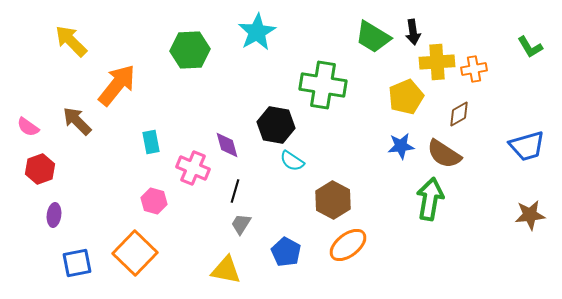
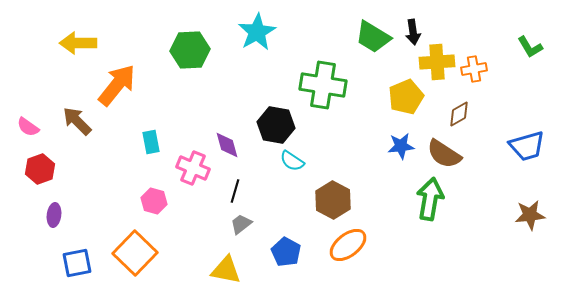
yellow arrow: moved 7 px right, 2 px down; rotated 45 degrees counterclockwise
gray trapezoid: rotated 20 degrees clockwise
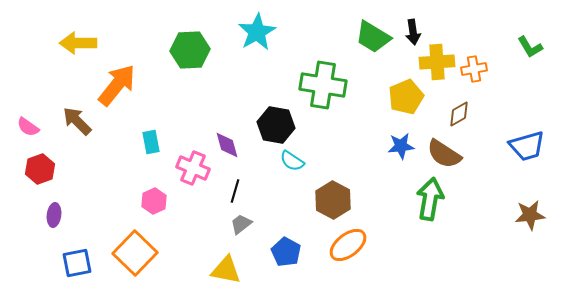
pink hexagon: rotated 20 degrees clockwise
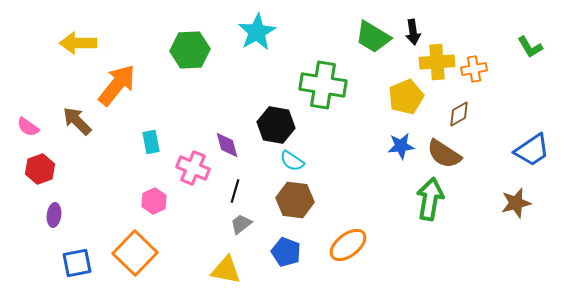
blue trapezoid: moved 5 px right, 4 px down; rotated 18 degrees counterclockwise
brown hexagon: moved 38 px left; rotated 21 degrees counterclockwise
brown star: moved 14 px left, 12 px up; rotated 8 degrees counterclockwise
blue pentagon: rotated 8 degrees counterclockwise
